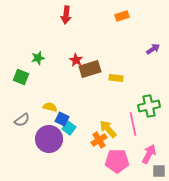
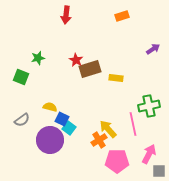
purple circle: moved 1 px right, 1 px down
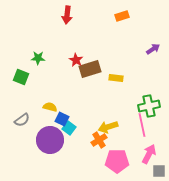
red arrow: moved 1 px right
green star: rotated 16 degrees clockwise
pink line: moved 9 px right, 1 px down
yellow arrow: moved 2 px up; rotated 66 degrees counterclockwise
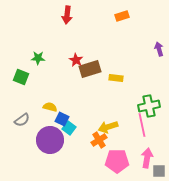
purple arrow: moved 6 px right; rotated 72 degrees counterclockwise
pink arrow: moved 2 px left, 4 px down; rotated 18 degrees counterclockwise
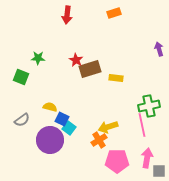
orange rectangle: moved 8 px left, 3 px up
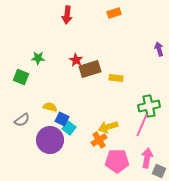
pink line: rotated 35 degrees clockwise
gray square: rotated 24 degrees clockwise
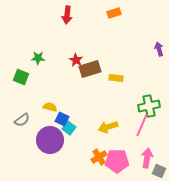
orange cross: moved 17 px down
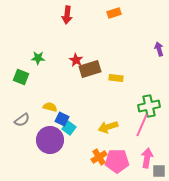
gray square: rotated 24 degrees counterclockwise
